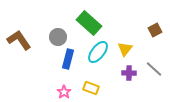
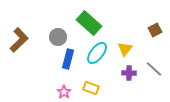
brown L-shape: rotated 80 degrees clockwise
cyan ellipse: moved 1 px left, 1 px down
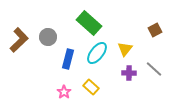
gray circle: moved 10 px left
yellow rectangle: moved 1 px up; rotated 21 degrees clockwise
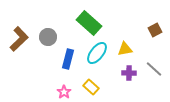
brown L-shape: moved 1 px up
yellow triangle: rotated 42 degrees clockwise
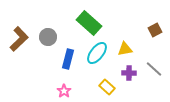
yellow rectangle: moved 16 px right
pink star: moved 1 px up
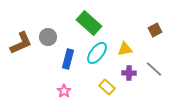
brown L-shape: moved 2 px right, 4 px down; rotated 20 degrees clockwise
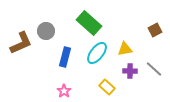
gray circle: moved 2 px left, 6 px up
blue rectangle: moved 3 px left, 2 px up
purple cross: moved 1 px right, 2 px up
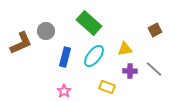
cyan ellipse: moved 3 px left, 3 px down
yellow rectangle: rotated 21 degrees counterclockwise
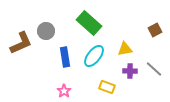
blue rectangle: rotated 24 degrees counterclockwise
